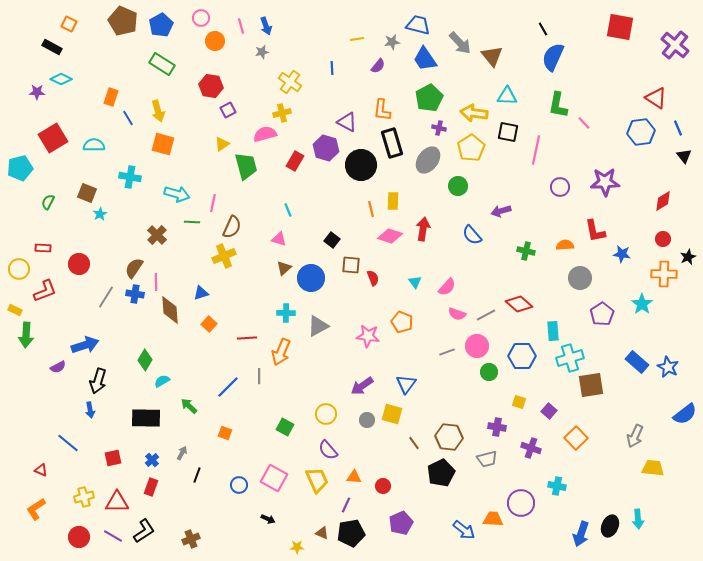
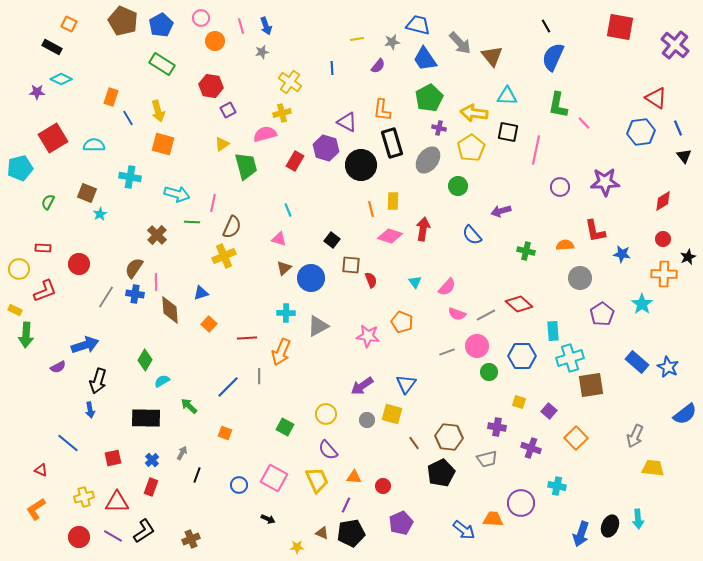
black line at (543, 29): moved 3 px right, 3 px up
red semicircle at (373, 278): moved 2 px left, 2 px down
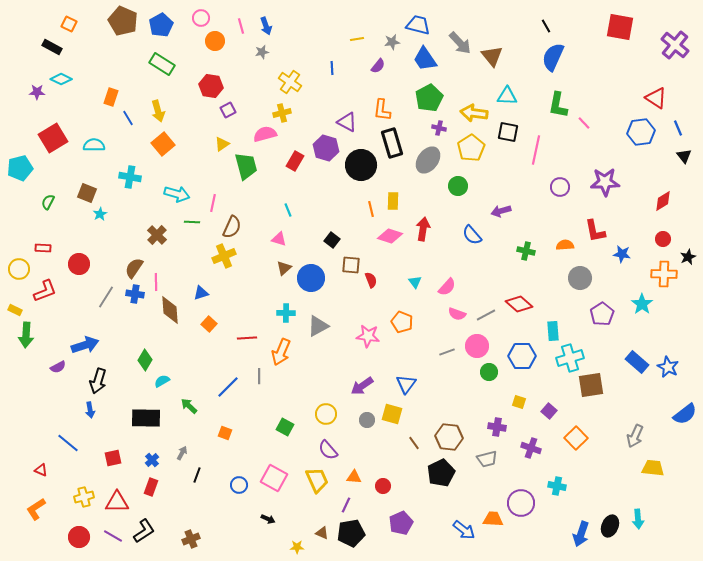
orange square at (163, 144): rotated 35 degrees clockwise
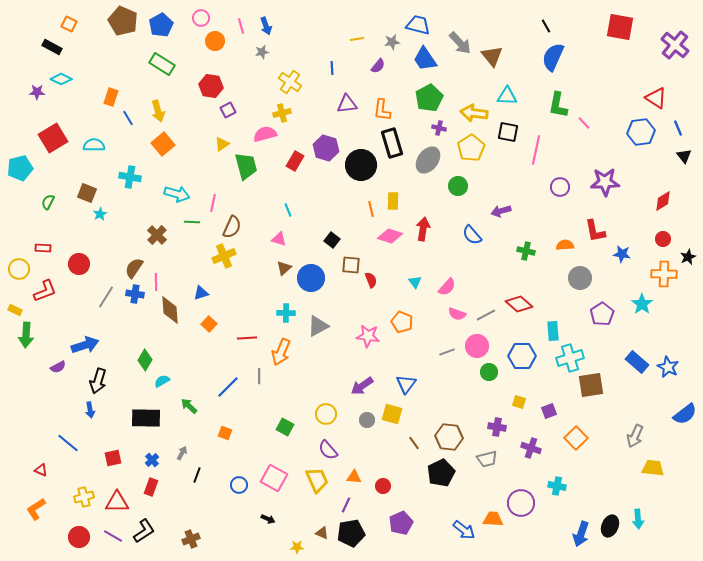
purple triangle at (347, 122): moved 18 px up; rotated 35 degrees counterclockwise
purple square at (549, 411): rotated 28 degrees clockwise
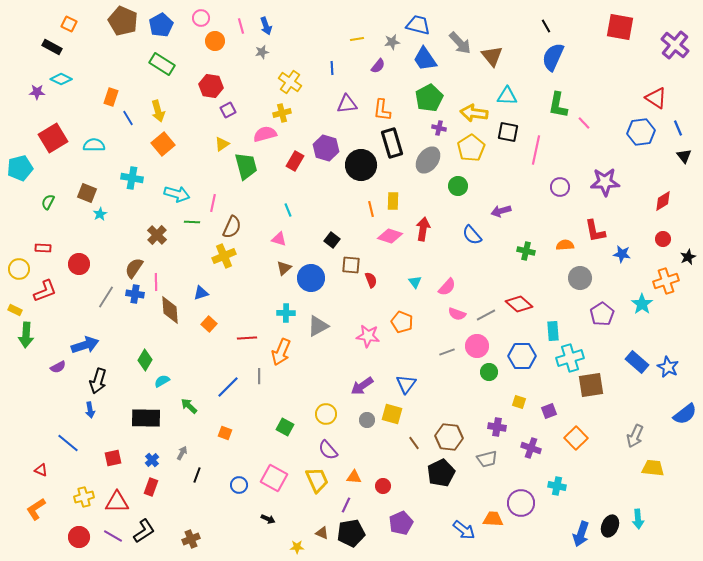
cyan cross at (130, 177): moved 2 px right, 1 px down
orange cross at (664, 274): moved 2 px right, 7 px down; rotated 20 degrees counterclockwise
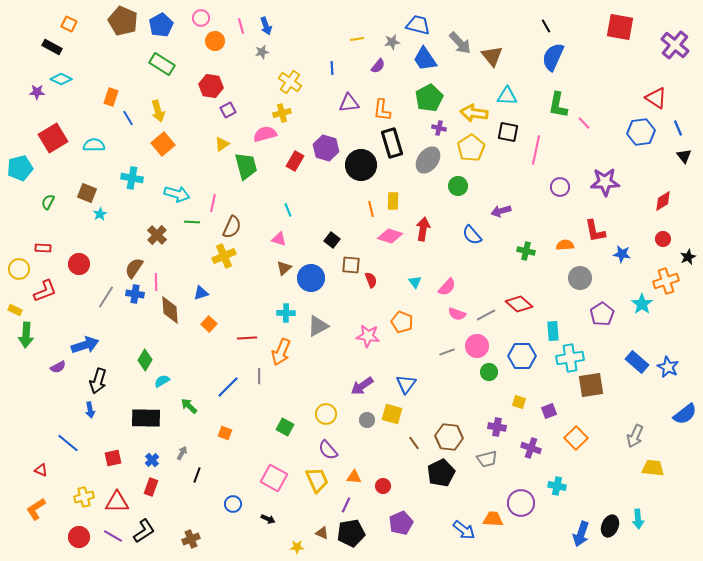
purple triangle at (347, 104): moved 2 px right, 1 px up
cyan cross at (570, 358): rotated 8 degrees clockwise
blue circle at (239, 485): moved 6 px left, 19 px down
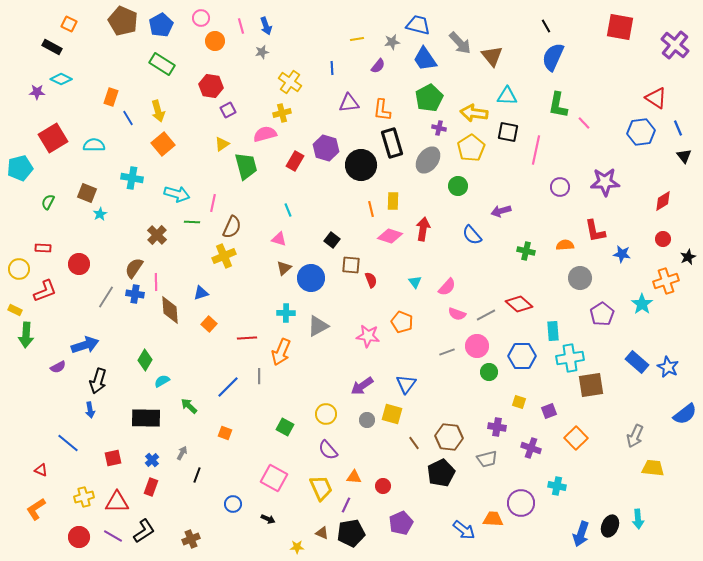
yellow trapezoid at (317, 480): moved 4 px right, 8 px down
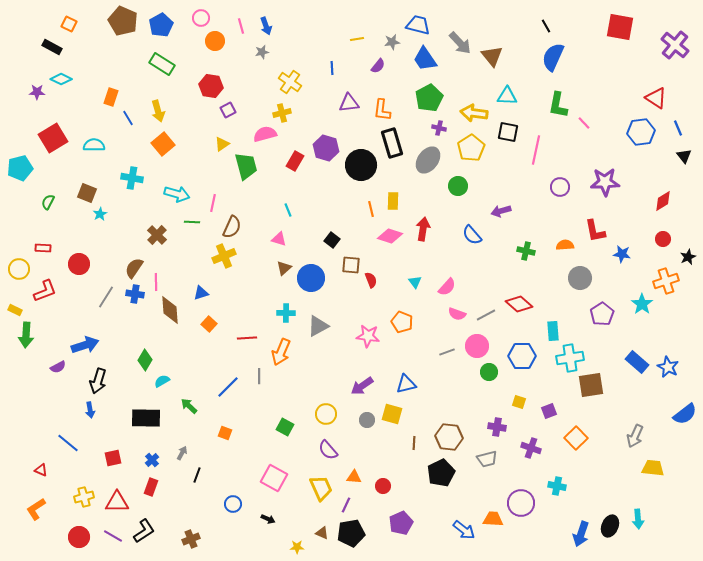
blue triangle at (406, 384): rotated 40 degrees clockwise
brown line at (414, 443): rotated 40 degrees clockwise
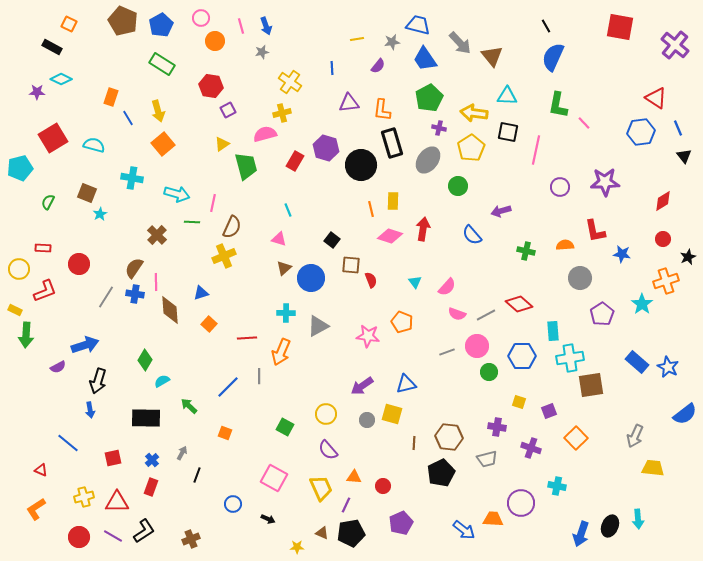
cyan semicircle at (94, 145): rotated 15 degrees clockwise
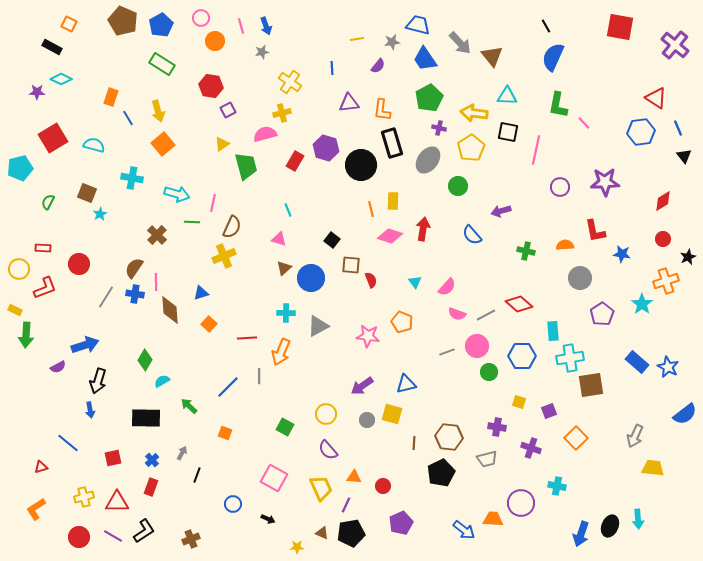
red L-shape at (45, 291): moved 3 px up
red triangle at (41, 470): moved 3 px up; rotated 40 degrees counterclockwise
